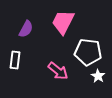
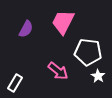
white rectangle: moved 23 px down; rotated 24 degrees clockwise
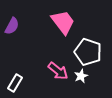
pink trapezoid: rotated 116 degrees clockwise
purple semicircle: moved 14 px left, 3 px up
white pentagon: rotated 12 degrees clockwise
white star: moved 17 px left; rotated 16 degrees clockwise
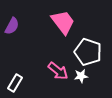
white star: rotated 16 degrees clockwise
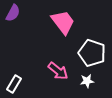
purple semicircle: moved 1 px right, 13 px up
white pentagon: moved 4 px right, 1 px down
white star: moved 6 px right, 5 px down
white rectangle: moved 1 px left, 1 px down
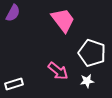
pink trapezoid: moved 2 px up
white rectangle: rotated 42 degrees clockwise
